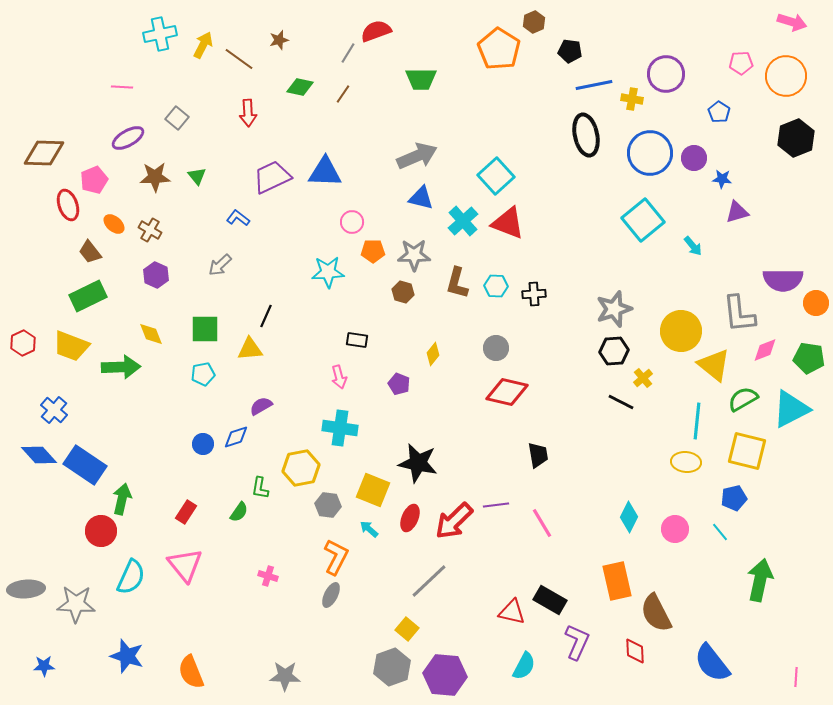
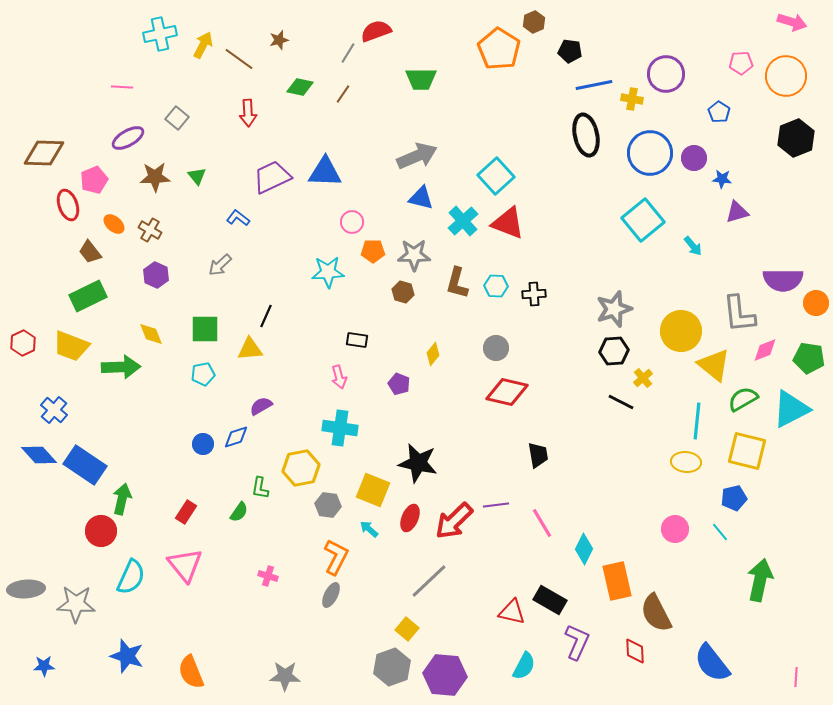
cyan diamond at (629, 517): moved 45 px left, 32 px down
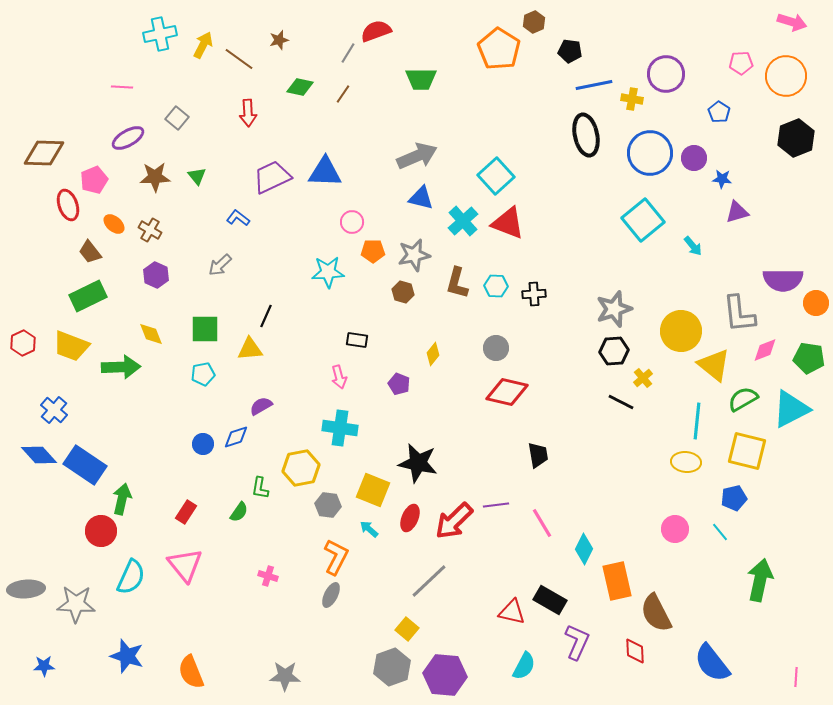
gray star at (414, 255): rotated 12 degrees counterclockwise
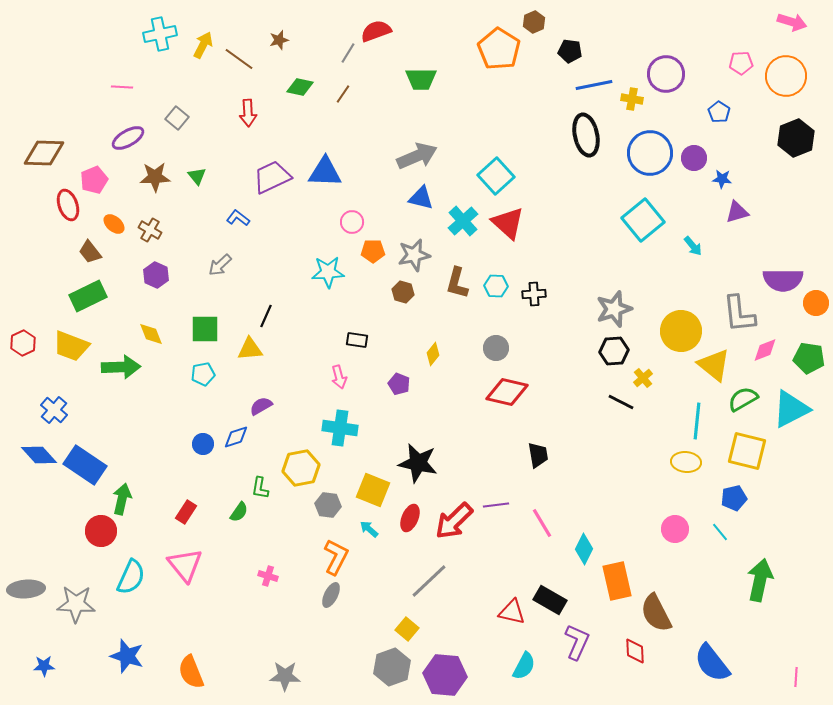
red triangle at (508, 223): rotated 21 degrees clockwise
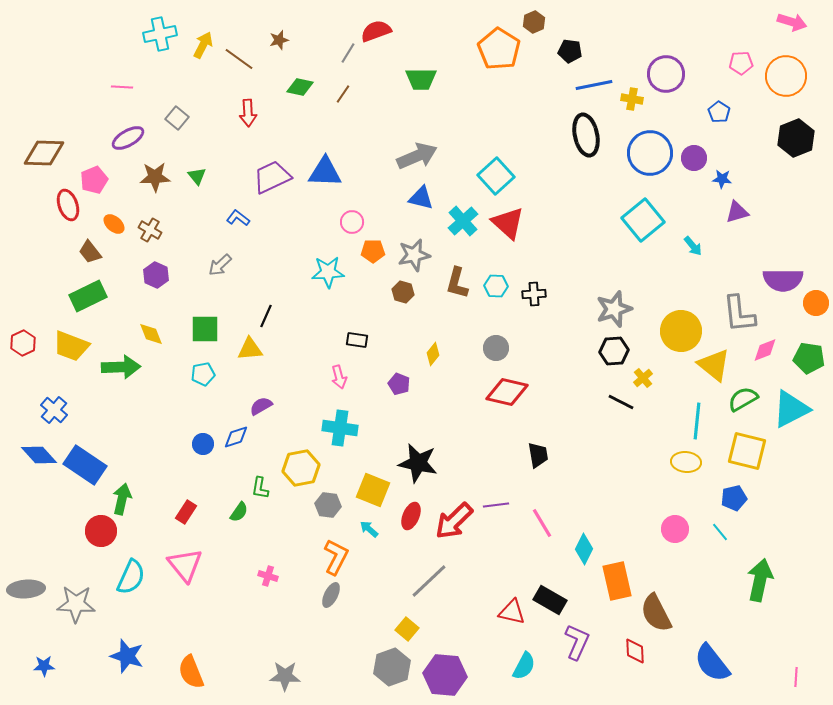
red ellipse at (410, 518): moved 1 px right, 2 px up
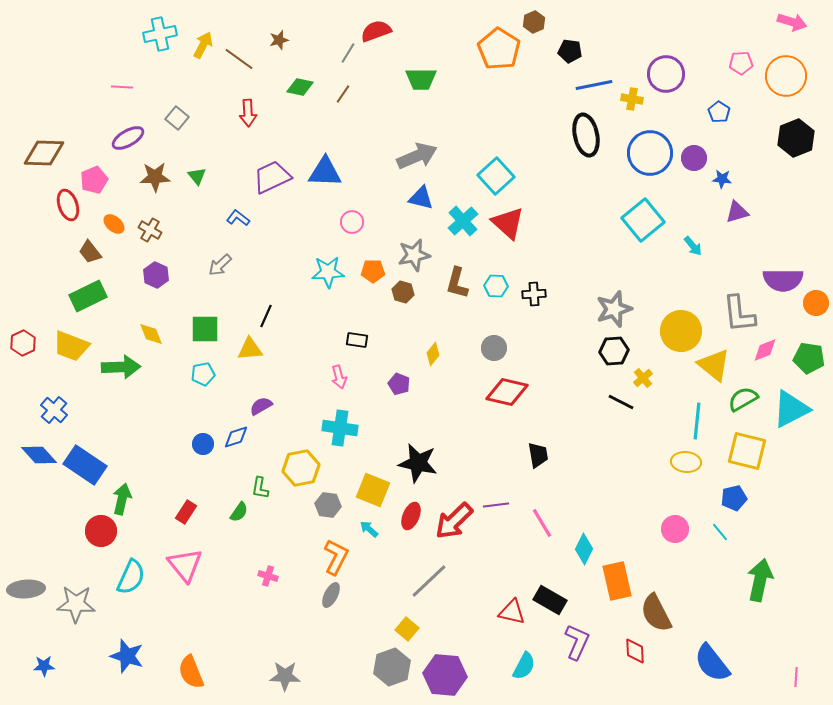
orange pentagon at (373, 251): moved 20 px down
gray circle at (496, 348): moved 2 px left
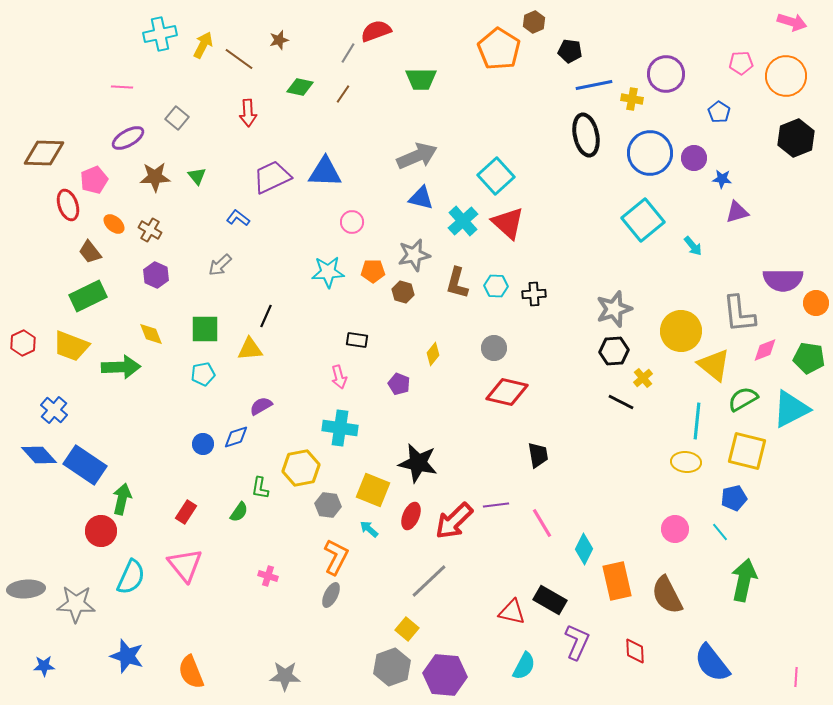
green arrow at (760, 580): moved 16 px left
brown semicircle at (656, 613): moved 11 px right, 18 px up
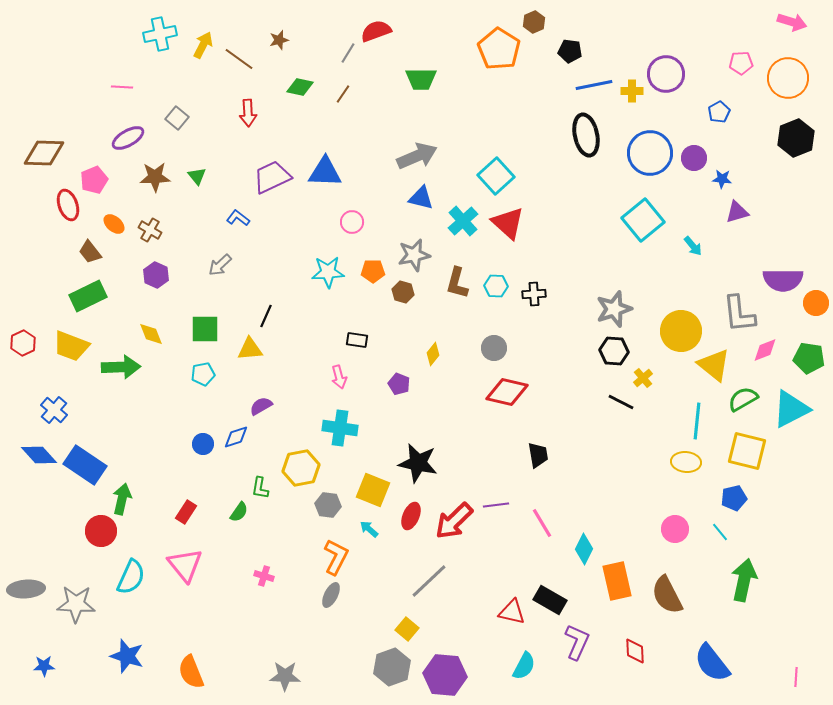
orange circle at (786, 76): moved 2 px right, 2 px down
yellow cross at (632, 99): moved 8 px up; rotated 10 degrees counterclockwise
blue pentagon at (719, 112): rotated 10 degrees clockwise
black hexagon at (614, 351): rotated 8 degrees clockwise
pink cross at (268, 576): moved 4 px left
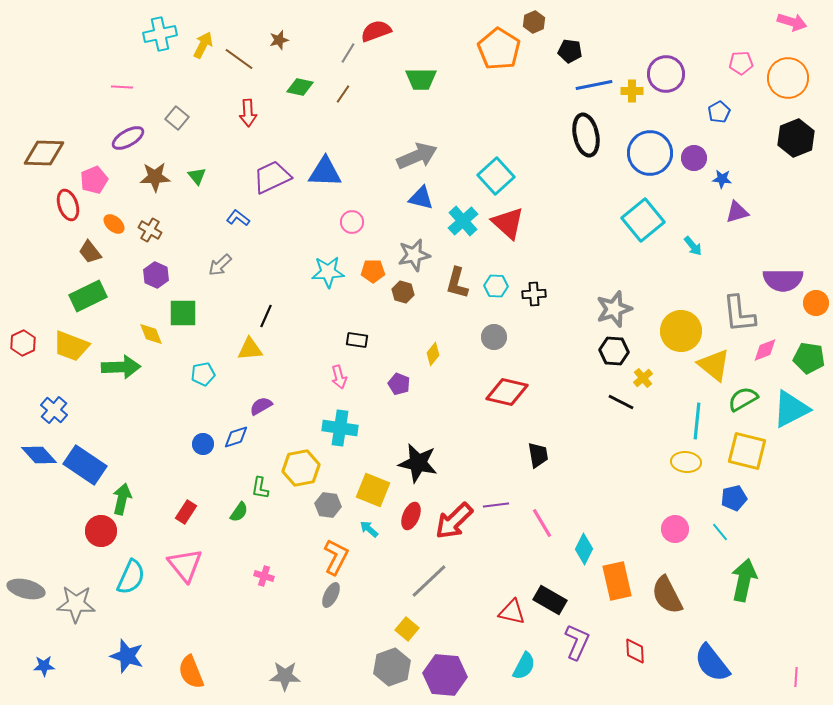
green square at (205, 329): moved 22 px left, 16 px up
gray circle at (494, 348): moved 11 px up
gray ellipse at (26, 589): rotated 18 degrees clockwise
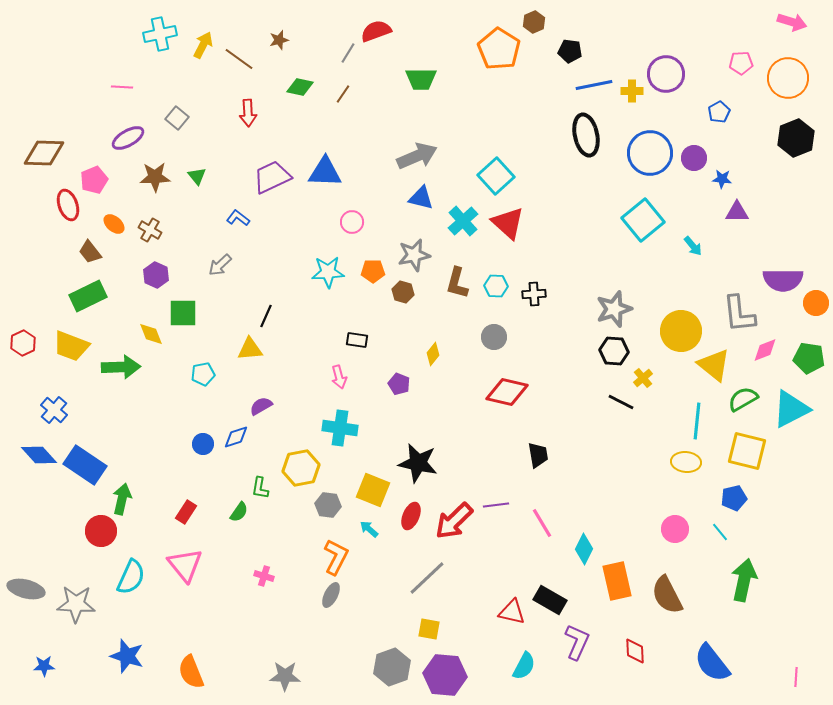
purple triangle at (737, 212): rotated 15 degrees clockwise
gray line at (429, 581): moved 2 px left, 3 px up
yellow square at (407, 629): moved 22 px right; rotated 30 degrees counterclockwise
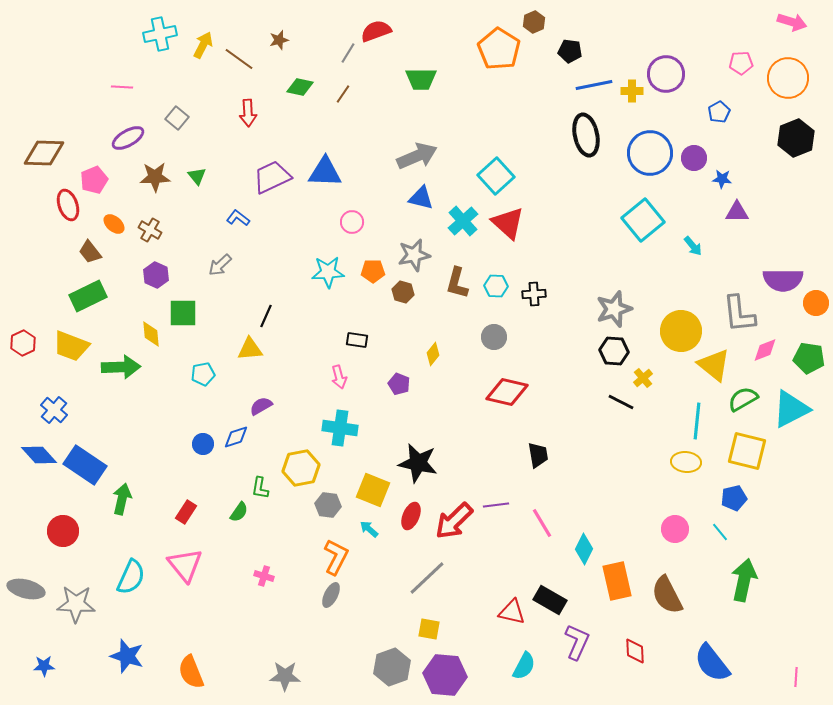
yellow diamond at (151, 334): rotated 16 degrees clockwise
red circle at (101, 531): moved 38 px left
